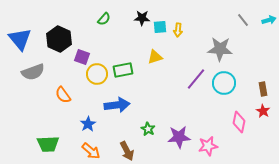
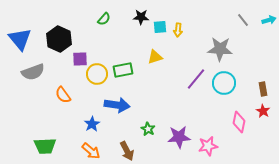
black star: moved 1 px left, 1 px up
purple square: moved 2 px left, 2 px down; rotated 21 degrees counterclockwise
blue arrow: rotated 15 degrees clockwise
blue star: moved 4 px right
green trapezoid: moved 3 px left, 2 px down
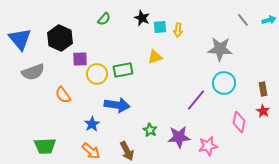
black star: moved 1 px right, 1 px down; rotated 21 degrees clockwise
black hexagon: moved 1 px right, 1 px up
purple line: moved 21 px down
green star: moved 2 px right, 1 px down
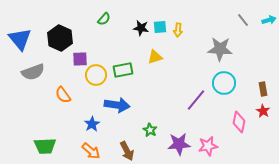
black star: moved 1 px left, 10 px down; rotated 14 degrees counterclockwise
yellow circle: moved 1 px left, 1 px down
purple star: moved 7 px down
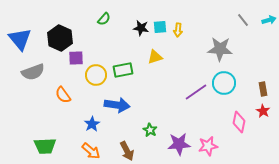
purple square: moved 4 px left, 1 px up
purple line: moved 8 px up; rotated 15 degrees clockwise
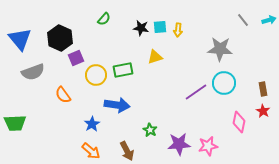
purple square: rotated 21 degrees counterclockwise
green trapezoid: moved 30 px left, 23 px up
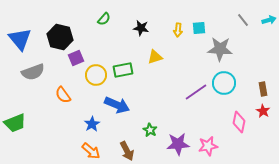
cyan square: moved 39 px right, 1 px down
black hexagon: moved 1 px up; rotated 10 degrees counterclockwise
blue arrow: rotated 15 degrees clockwise
green trapezoid: rotated 20 degrees counterclockwise
purple star: moved 1 px left
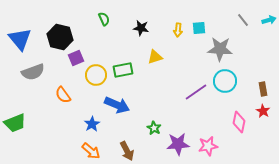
green semicircle: rotated 64 degrees counterclockwise
cyan circle: moved 1 px right, 2 px up
green star: moved 4 px right, 2 px up
